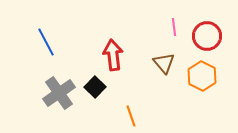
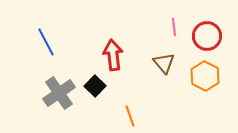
orange hexagon: moved 3 px right
black square: moved 1 px up
orange line: moved 1 px left
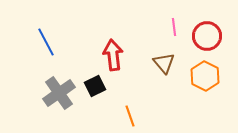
black square: rotated 20 degrees clockwise
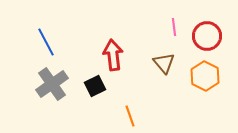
gray cross: moved 7 px left, 9 px up
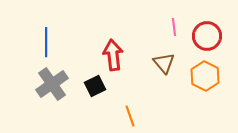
blue line: rotated 28 degrees clockwise
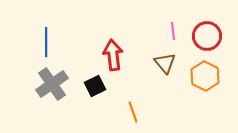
pink line: moved 1 px left, 4 px down
brown triangle: moved 1 px right
orange line: moved 3 px right, 4 px up
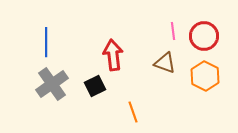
red circle: moved 3 px left
brown triangle: rotated 30 degrees counterclockwise
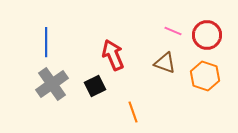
pink line: rotated 60 degrees counterclockwise
red circle: moved 3 px right, 1 px up
red arrow: rotated 16 degrees counterclockwise
orange hexagon: rotated 8 degrees counterclockwise
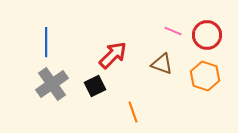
red arrow: rotated 68 degrees clockwise
brown triangle: moved 3 px left, 1 px down
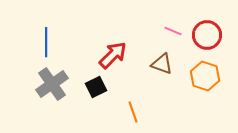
black square: moved 1 px right, 1 px down
